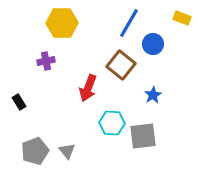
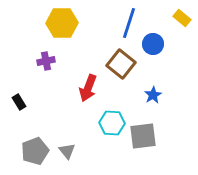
yellow rectangle: rotated 18 degrees clockwise
blue line: rotated 12 degrees counterclockwise
brown square: moved 1 px up
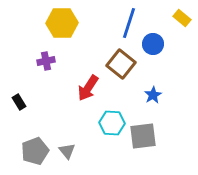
red arrow: rotated 12 degrees clockwise
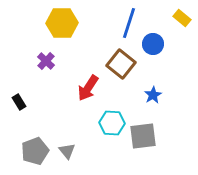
purple cross: rotated 36 degrees counterclockwise
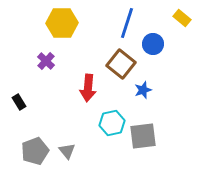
blue line: moved 2 px left
red arrow: rotated 28 degrees counterclockwise
blue star: moved 10 px left, 5 px up; rotated 12 degrees clockwise
cyan hexagon: rotated 15 degrees counterclockwise
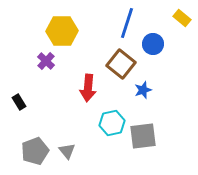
yellow hexagon: moved 8 px down
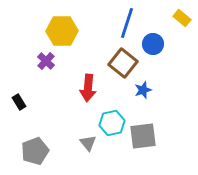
brown square: moved 2 px right, 1 px up
gray triangle: moved 21 px right, 8 px up
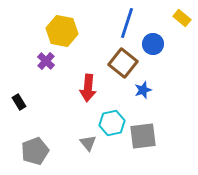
yellow hexagon: rotated 12 degrees clockwise
